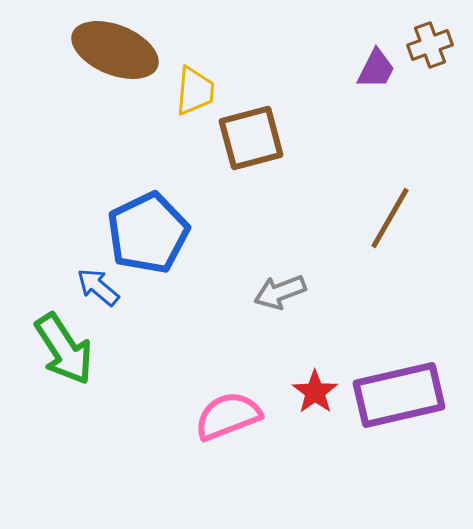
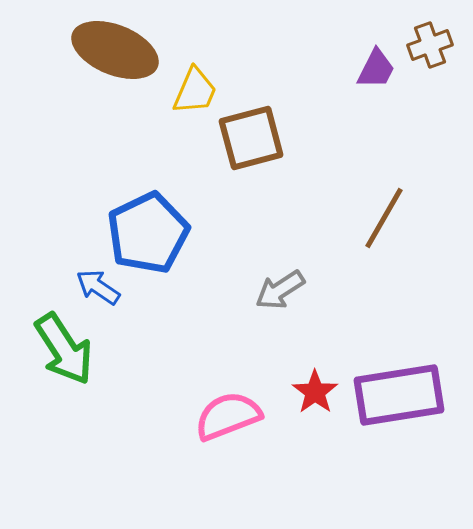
yellow trapezoid: rotated 18 degrees clockwise
brown line: moved 6 px left
blue arrow: rotated 6 degrees counterclockwise
gray arrow: moved 2 px up; rotated 12 degrees counterclockwise
purple rectangle: rotated 4 degrees clockwise
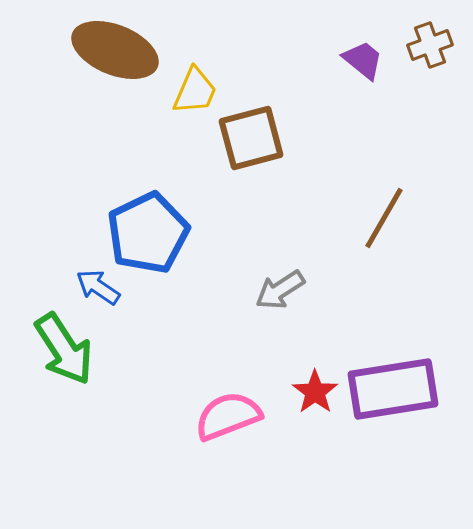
purple trapezoid: moved 13 px left, 9 px up; rotated 78 degrees counterclockwise
purple rectangle: moved 6 px left, 6 px up
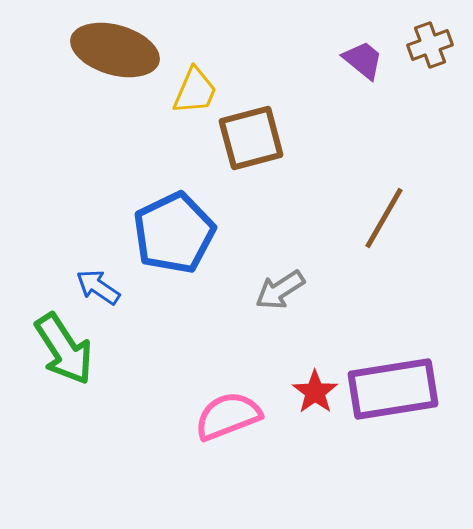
brown ellipse: rotated 6 degrees counterclockwise
blue pentagon: moved 26 px right
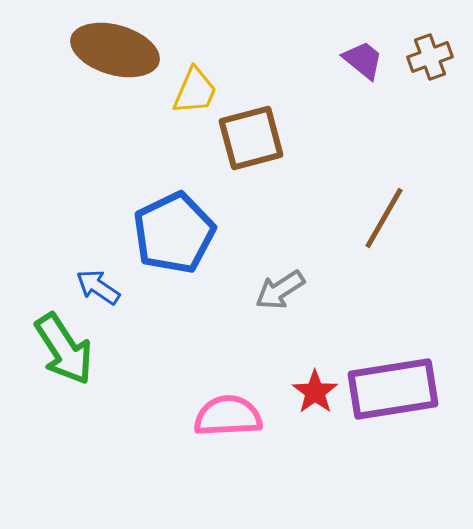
brown cross: moved 12 px down
pink semicircle: rotated 18 degrees clockwise
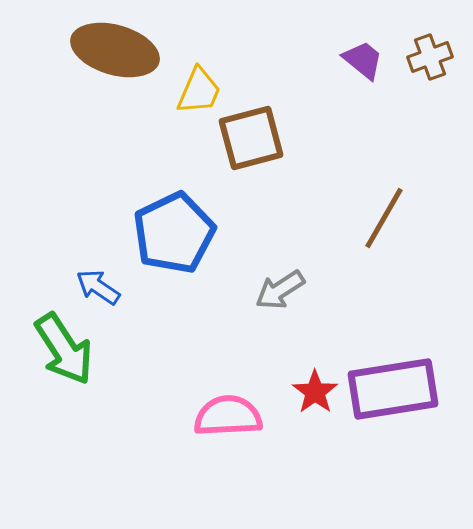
yellow trapezoid: moved 4 px right
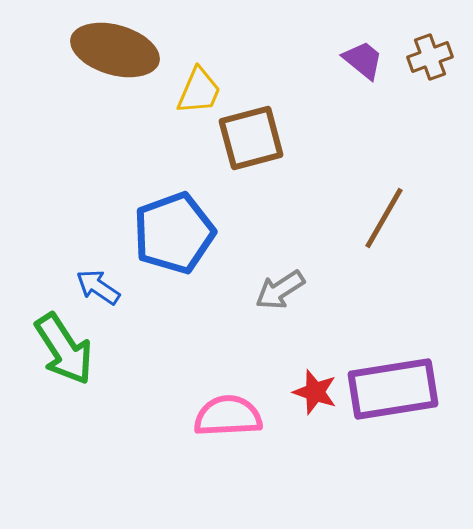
blue pentagon: rotated 6 degrees clockwise
red star: rotated 18 degrees counterclockwise
